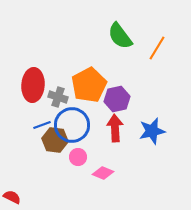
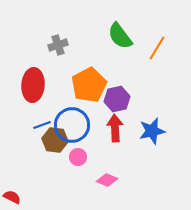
gray cross: moved 52 px up; rotated 36 degrees counterclockwise
pink diamond: moved 4 px right, 7 px down
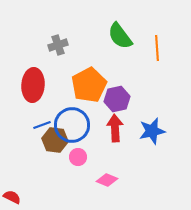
orange line: rotated 35 degrees counterclockwise
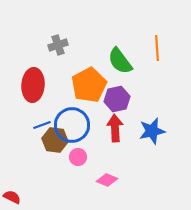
green semicircle: moved 25 px down
